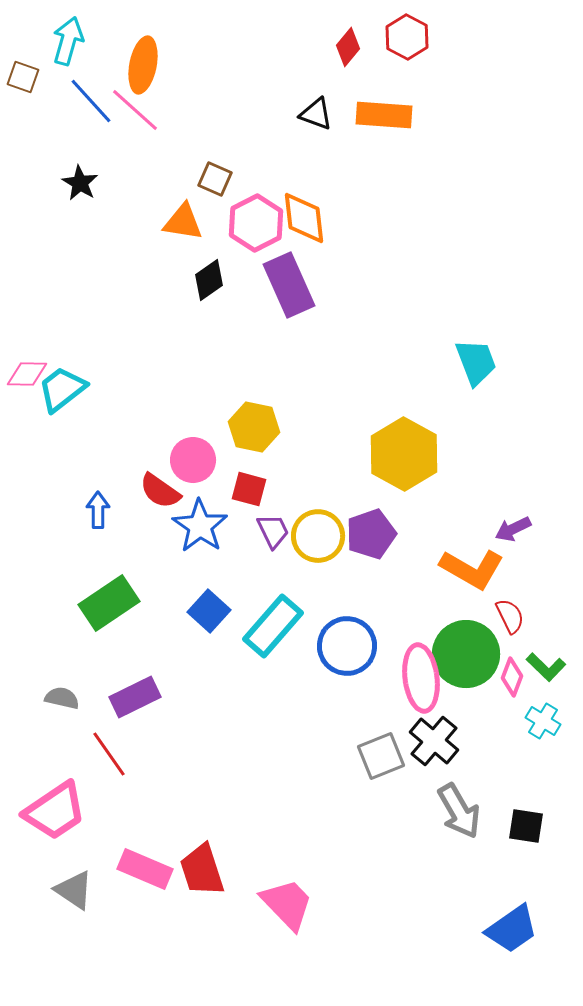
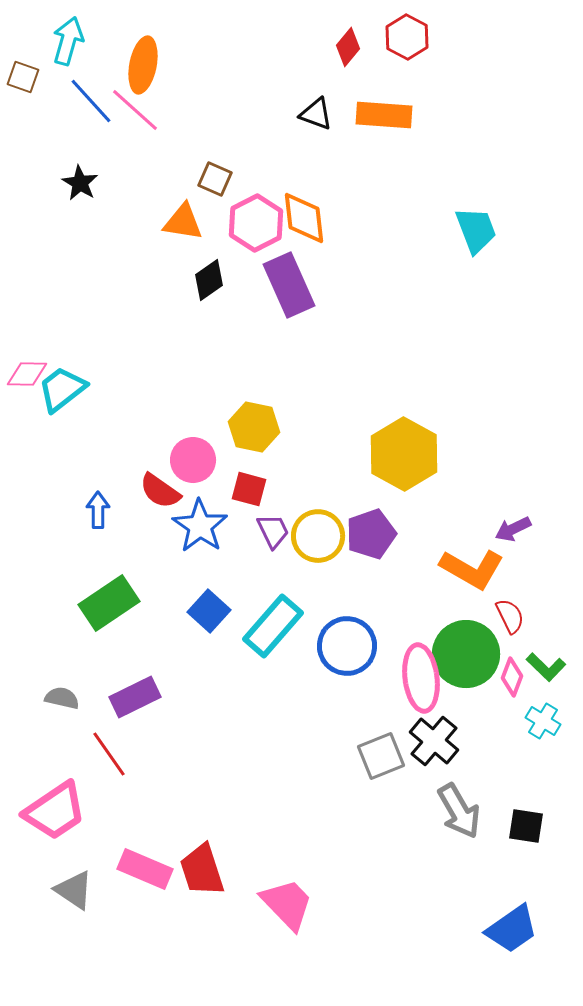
cyan trapezoid at (476, 362): moved 132 px up
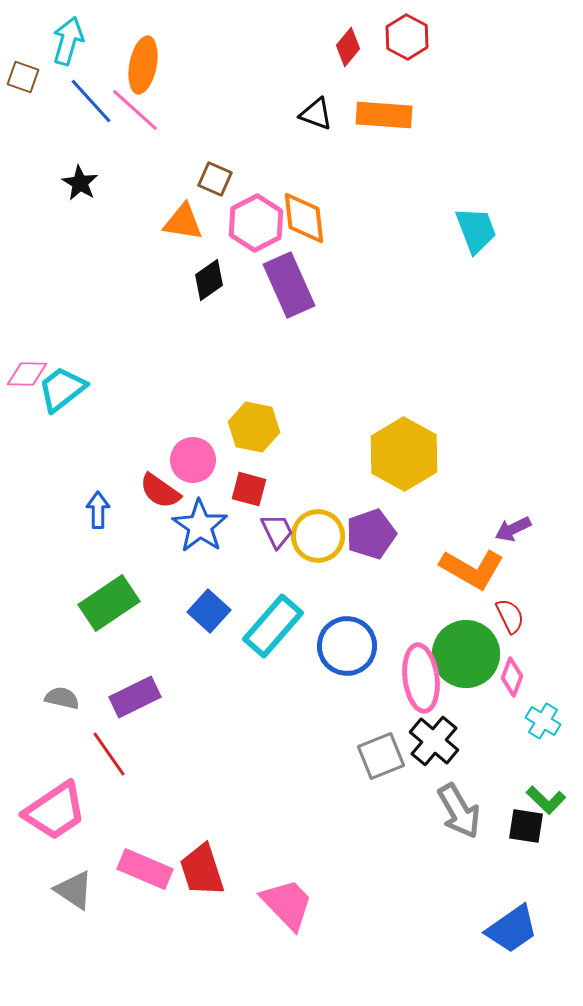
purple trapezoid at (273, 531): moved 4 px right
green L-shape at (546, 667): moved 133 px down
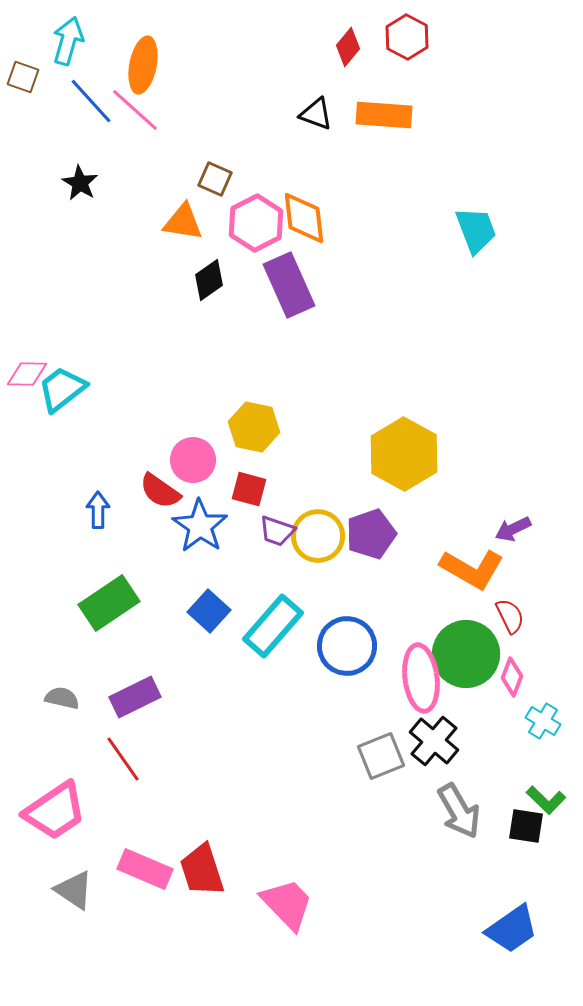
purple trapezoid at (277, 531): rotated 135 degrees clockwise
red line at (109, 754): moved 14 px right, 5 px down
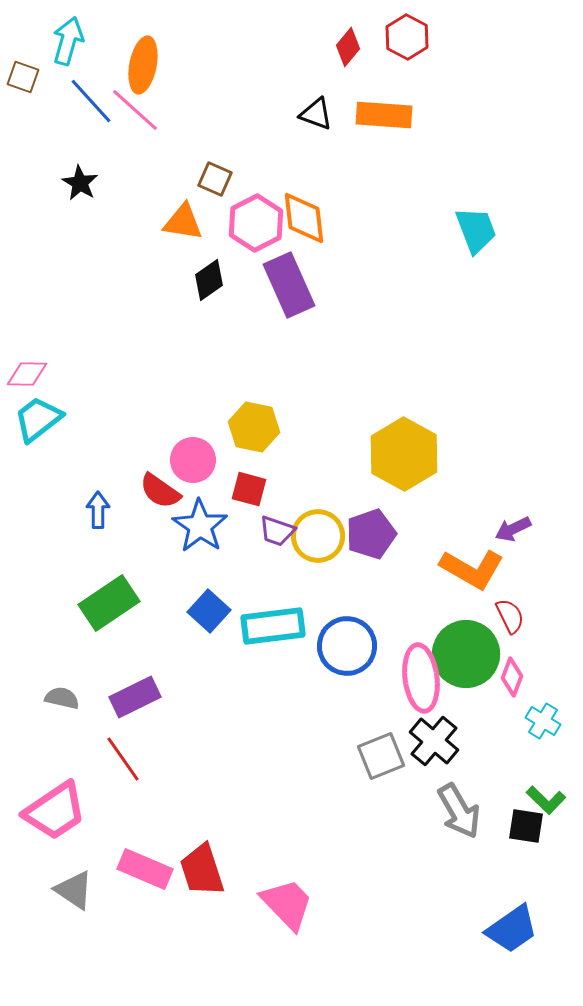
cyan trapezoid at (62, 389): moved 24 px left, 30 px down
cyan rectangle at (273, 626): rotated 42 degrees clockwise
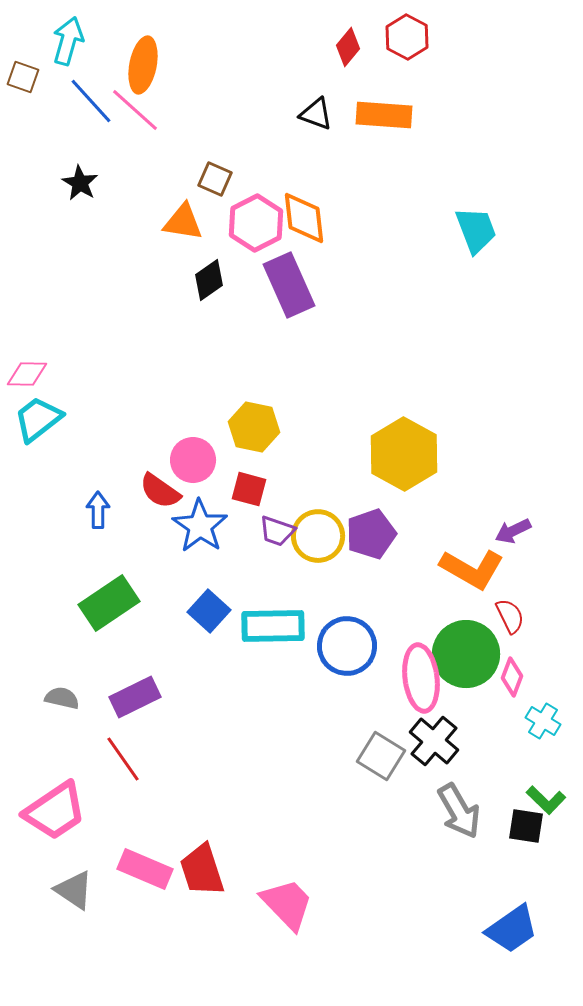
purple arrow at (513, 529): moved 2 px down
cyan rectangle at (273, 626): rotated 6 degrees clockwise
gray square at (381, 756): rotated 36 degrees counterclockwise
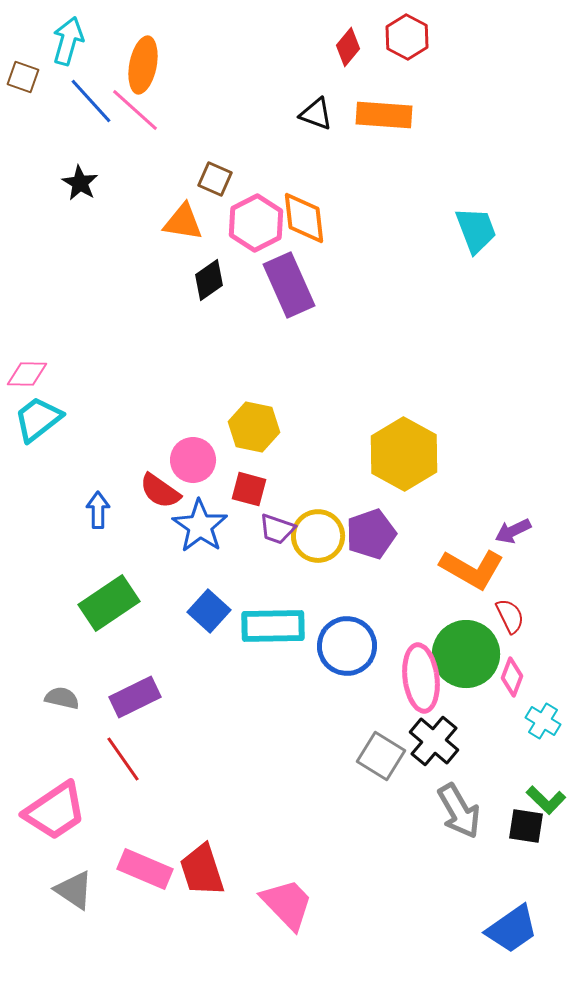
purple trapezoid at (277, 531): moved 2 px up
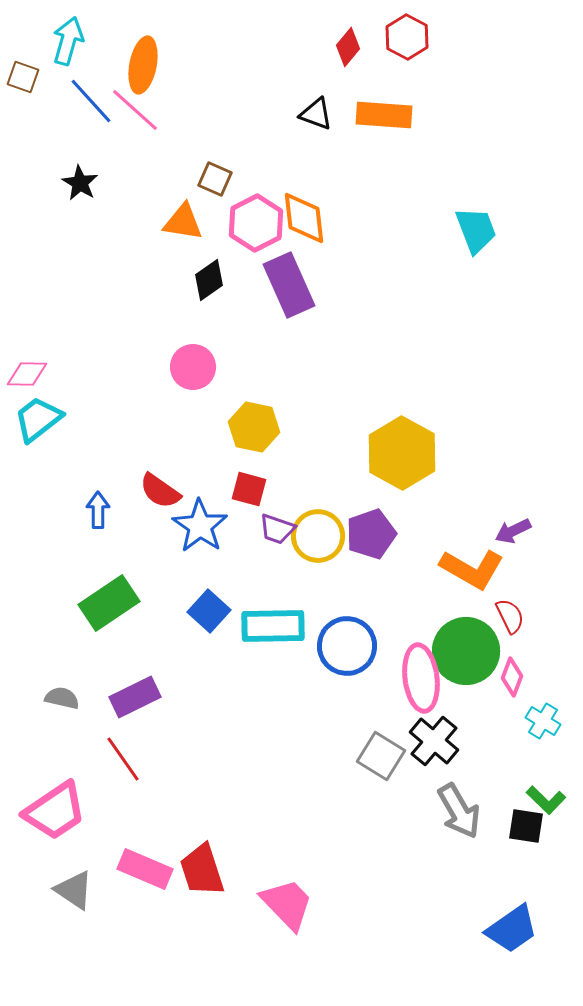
yellow hexagon at (404, 454): moved 2 px left, 1 px up
pink circle at (193, 460): moved 93 px up
green circle at (466, 654): moved 3 px up
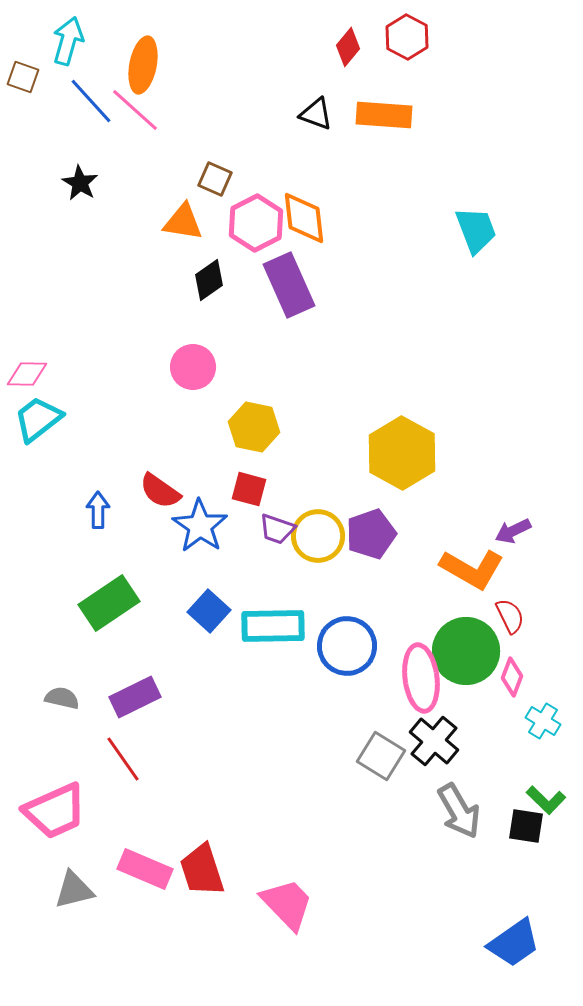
pink trapezoid at (55, 811): rotated 10 degrees clockwise
gray triangle at (74, 890): rotated 48 degrees counterclockwise
blue trapezoid at (512, 929): moved 2 px right, 14 px down
